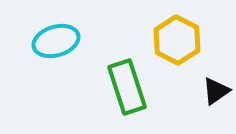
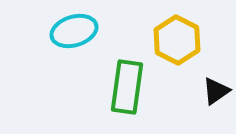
cyan ellipse: moved 18 px right, 10 px up
green rectangle: rotated 26 degrees clockwise
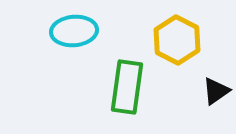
cyan ellipse: rotated 12 degrees clockwise
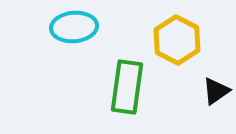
cyan ellipse: moved 4 px up
